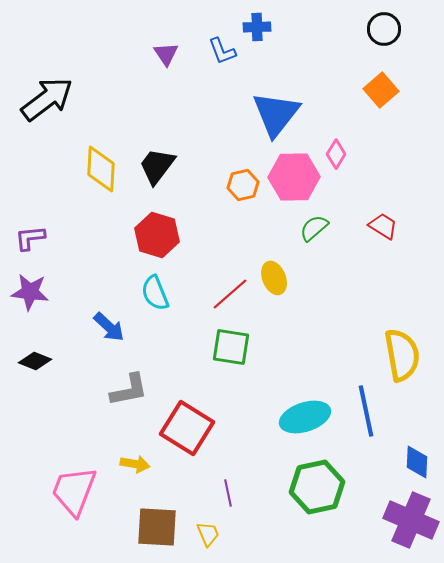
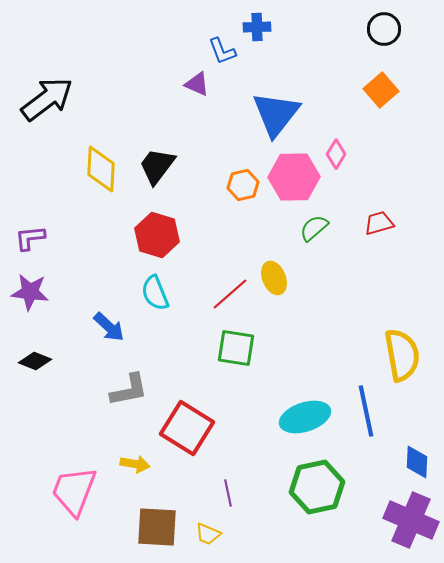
purple triangle: moved 31 px right, 30 px down; rotated 32 degrees counterclockwise
red trapezoid: moved 4 px left, 3 px up; rotated 48 degrees counterclockwise
green square: moved 5 px right, 1 px down
yellow trapezoid: rotated 136 degrees clockwise
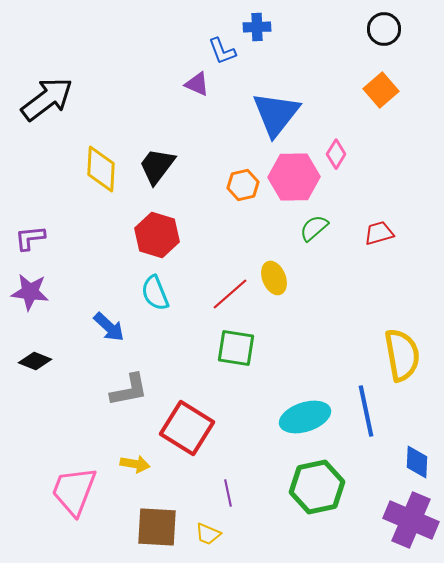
red trapezoid: moved 10 px down
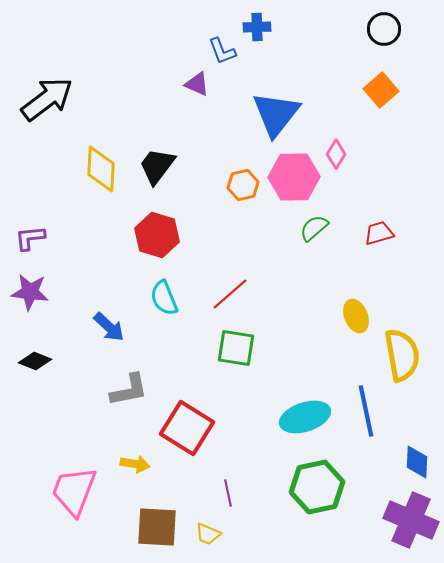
yellow ellipse: moved 82 px right, 38 px down
cyan semicircle: moved 9 px right, 5 px down
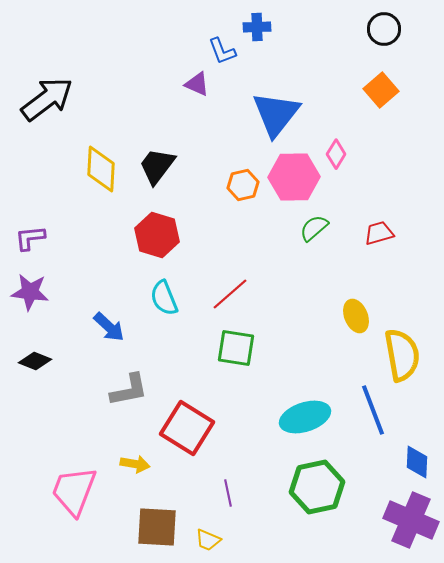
blue line: moved 7 px right, 1 px up; rotated 9 degrees counterclockwise
yellow trapezoid: moved 6 px down
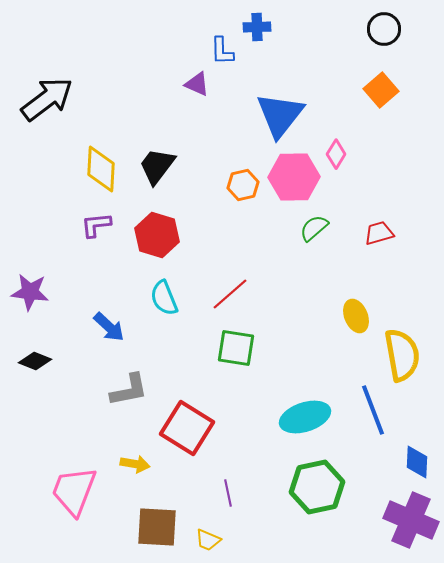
blue L-shape: rotated 20 degrees clockwise
blue triangle: moved 4 px right, 1 px down
purple L-shape: moved 66 px right, 13 px up
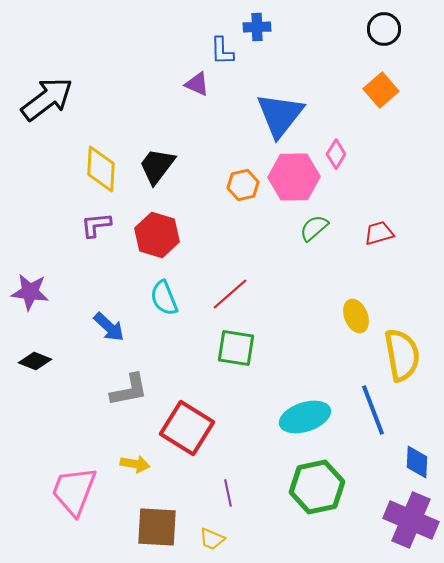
yellow trapezoid: moved 4 px right, 1 px up
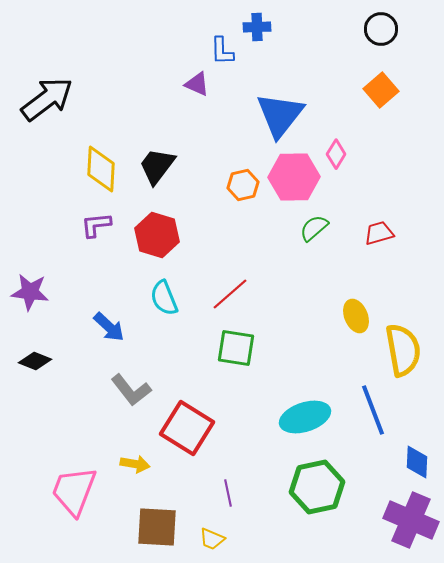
black circle: moved 3 px left
yellow semicircle: moved 1 px right, 5 px up
gray L-shape: moved 2 px right; rotated 63 degrees clockwise
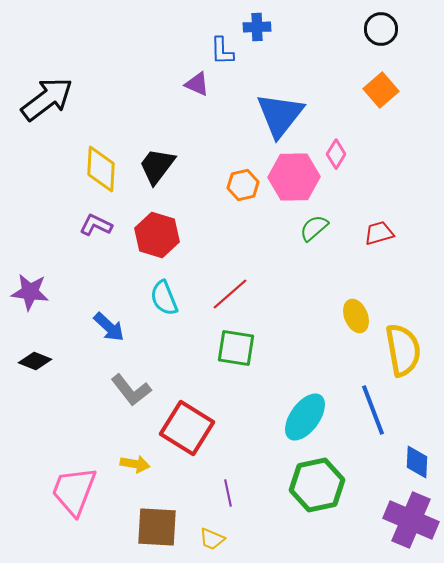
purple L-shape: rotated 32 degrees clockwise
cyan ellipse: rotated 36 degrees counterclockwise
green hexagon: moved 2 px up
